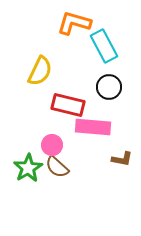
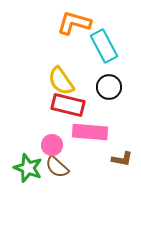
yellow semicircle: moved 21 px right, 10 px down; rotated 120 degrees clockwise
pink rectangle: moved 3 px left, 5 px down
green star: rotated 20 degrees counterclockwise
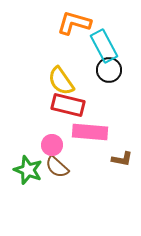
black circle: moved 17 px up
green star: moved 2 px down
